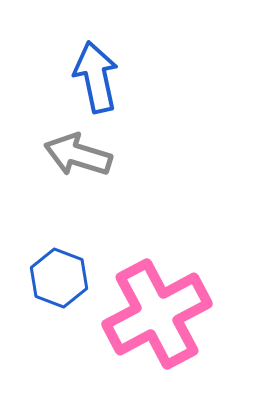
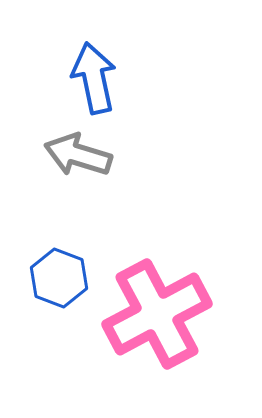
blue arrow: moved 2 px left, 1 px down
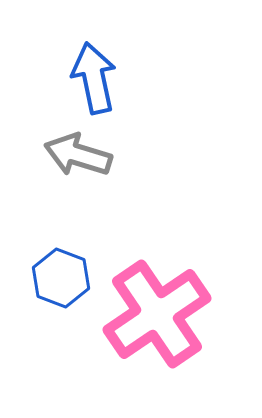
blue hexagon: moved 2 px right
pink cross: rotated 6 degrees counterclockwise
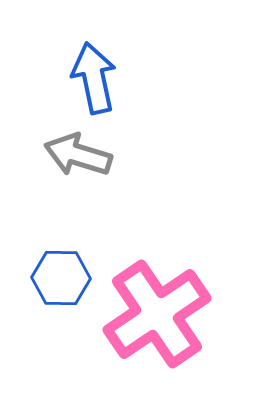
blue hexagon: rotated 20 degrees counterclockwise
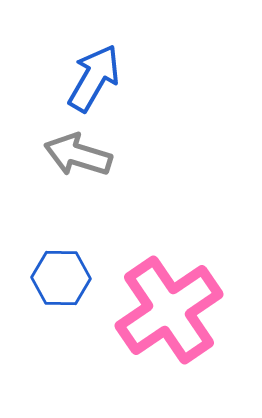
blue arrow: rotated 42 degrees clockwise
pink cross: moved 12 px right, 4 px up
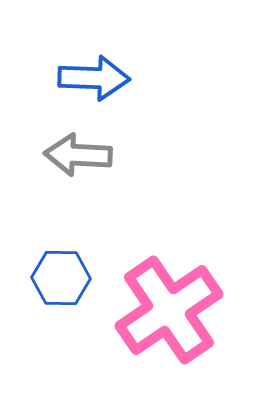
blue arrow: rotated 62 degrees clockwise
gray arrow: rotated 14 degrees counterclockwise
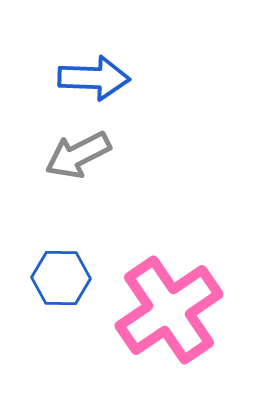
gray arrow: rotated 30 degrees counterclockwise
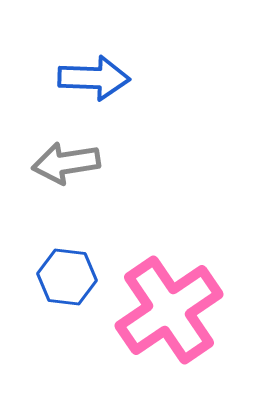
gray arrow: moved 12 px left, 8 px down; rotated 18 degrees clockwise
blue hexagon: moved 6 px right, 1 px up; rotated 6 degrees clockwise
